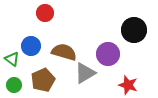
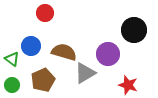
green circle: moved 2 px left
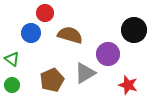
blue circle: moved 13 px up
brown semicircle: moved 6 px right, 17 px up
brown pentagon: moved 9 px right
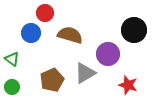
green circle: moved 2 px down
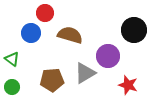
purple circle: moved 2 px down
brown pentagon: rotated 20 degrees clockwise
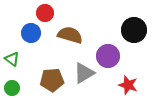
gray triangle: moved 1 px left
green circle: moved 1 px down
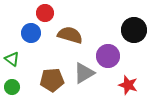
green circle: moved 1 px up
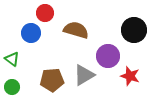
brown semicircle: moved 6 px right, 5 px up
gray triangle: moved 2 px down
red star: moved 2 px right, 9 px up
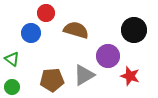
red circle: moved 1 px right
